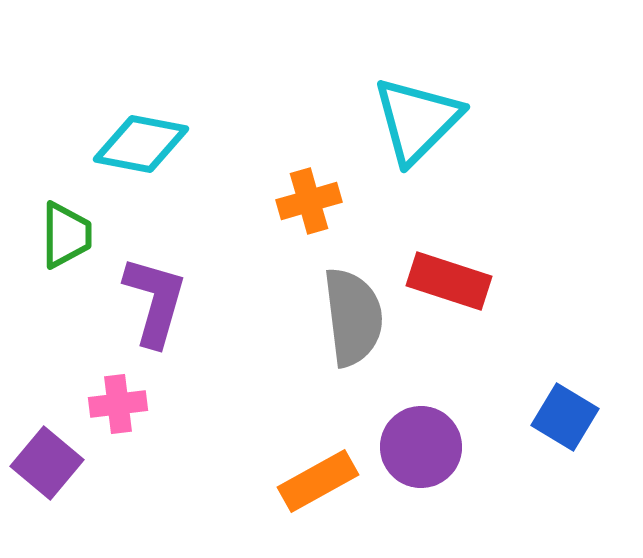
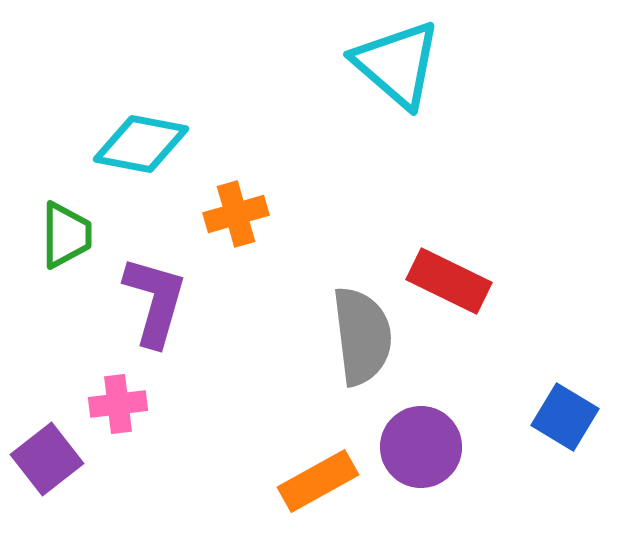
cyan triangle: moved 20 px left, 56 px up; rotated 34 degrees counterclockwise
orange cross: moved 73 px left, 13 px down
red rectangle: rotated 8 degrees clockwise
gray semicircle: moved 9 px right, 19 px down
purple square: moved 4 px up; rotated 12 degrees clockwise
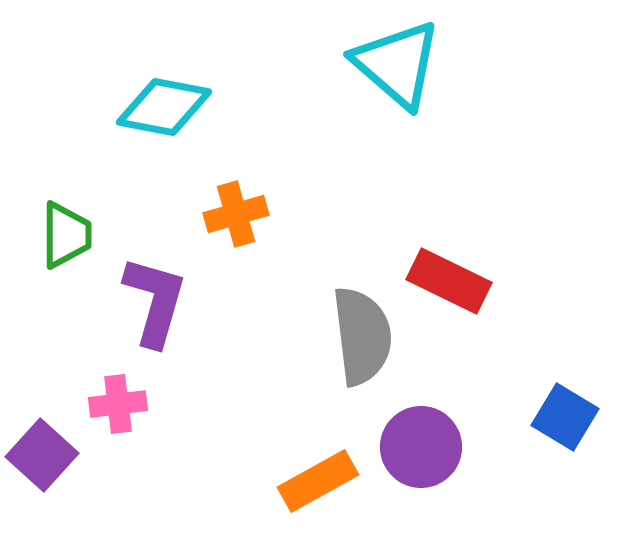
cyan diamond: moved 23 px right, 37 px up
purple square: moved 5 px left, 4 px up; rotated 10 degrees counterclockwise
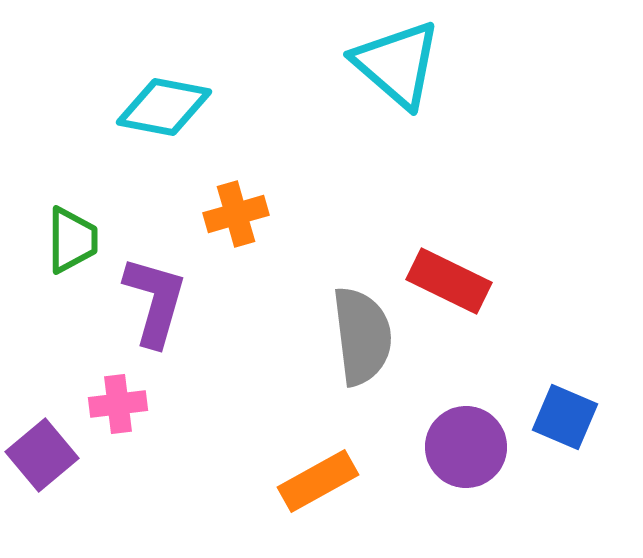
green trapezoid: moved 6 px right, 5 px down
blue square: rotated 8 degrees counterclockwise
purple circle: moved 45 px right
purple square: rotated 8 degrees clockwise
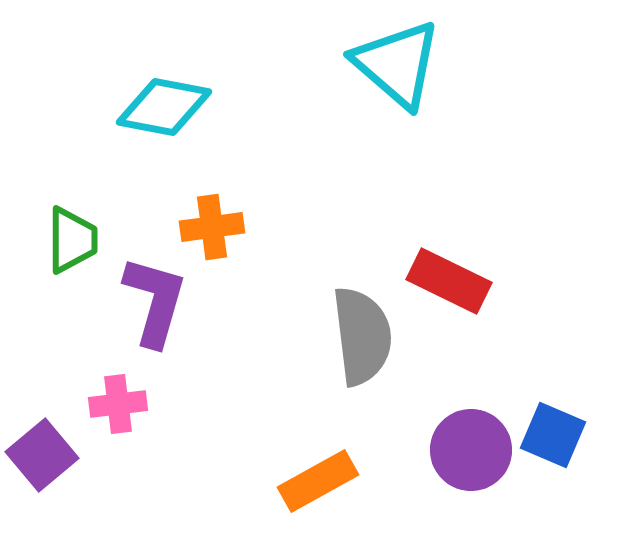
orange cross: moved 24 px left, 13 px down; rotated 8 degrees clockwise
blue square: moved 12 px left, 18 px down
purple circle: moved 5 px right, 3 px down
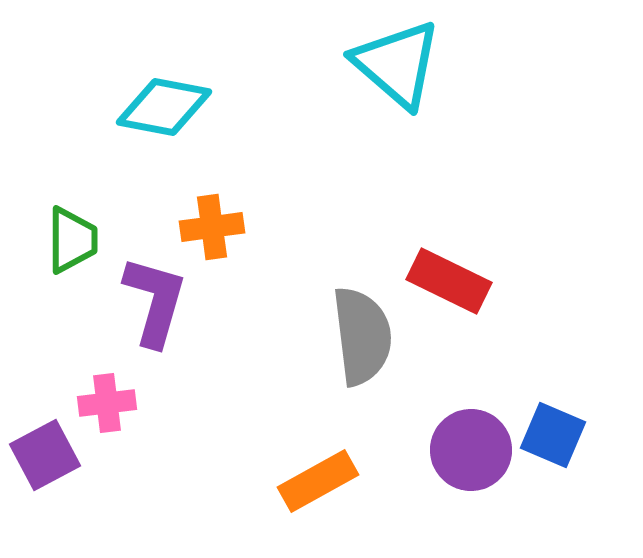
pink cross: moved 11 px left, 1 px up
purple square: moved 3 px right; rotated 12 degrees clockwise
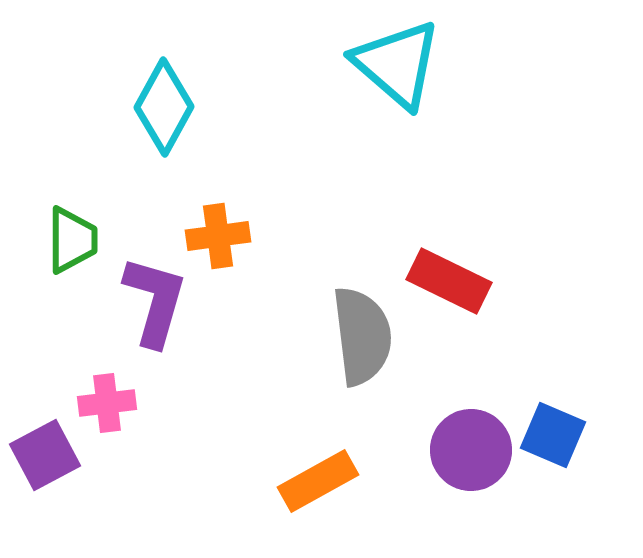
cyan diamond: rotated 72 degrees counterclockwise
orange cross: moved 6 px right, 9 px down
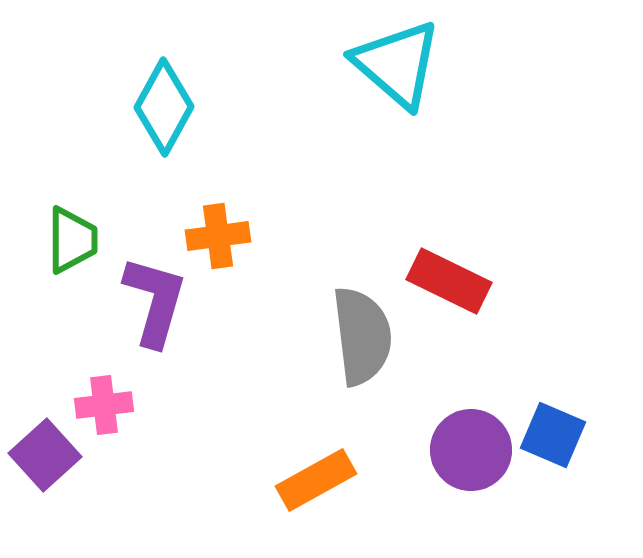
pink cross: moved 3 px left, 2 px down
purple square: rotated 14 degrees counterclockwise
orange rectangle: moved 2 px left, 1 px up
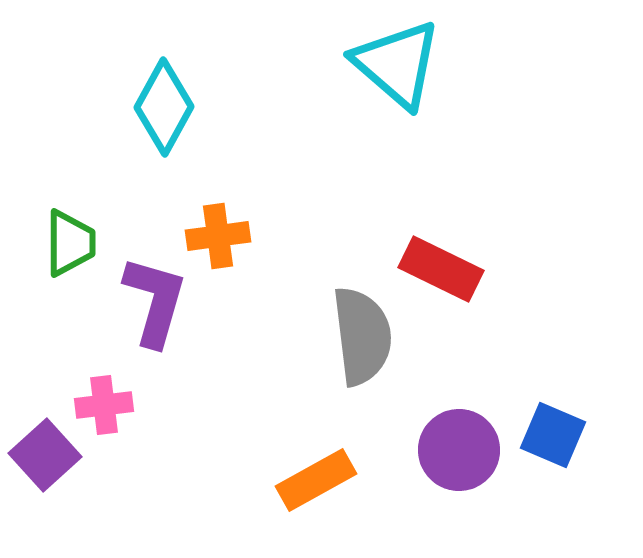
green trapezoid: moved 2 px left, 3 px down
red rectangle: moved 8 px left, 12 px up
purple circle: moved 12 px left
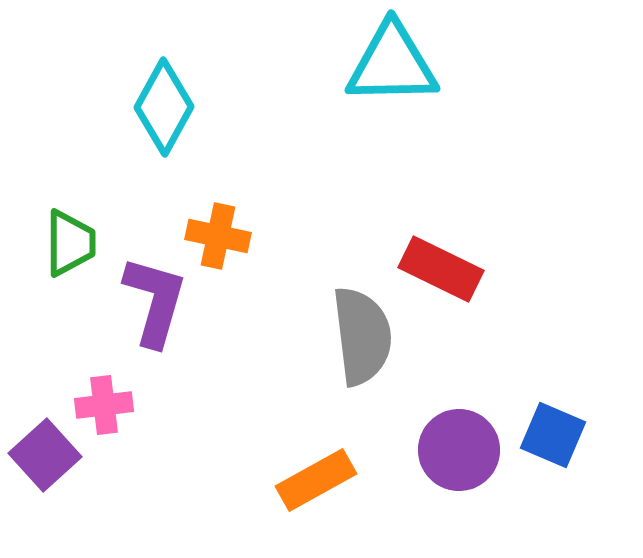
cyan triangle: moved 5 px left; rotated 42 degrees counterclockwise
orange cross: rotated 20 degrees clockwise
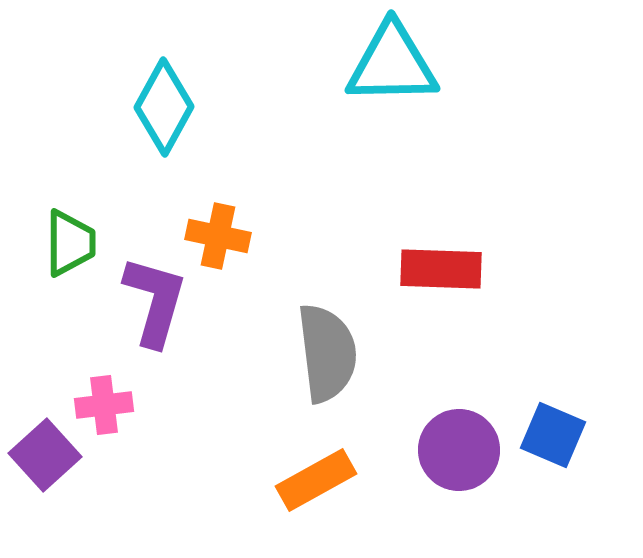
red rectangle: rotated 24 degrees counterclockwise
gray semicircle: moved 35 px left, 17 px down
